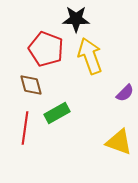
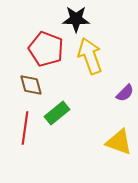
green rectangle: rotated 10 degrees counterclockwise
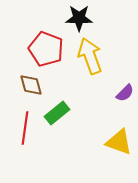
black star: moved 3 px right, 1 px up
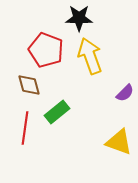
red pentagon: moved 1 px down
brown diamond: moved 2 px left
green rectangle: moved 1 px up
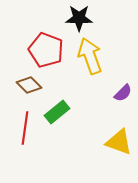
brown diamond: rotated 30 degrees counterclockwise
purple semicircle: moved 2 px left
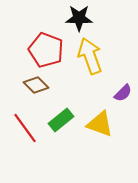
brown diamond: moved 7 px right
green rectangle: moved 4 px right, 8 px down
red line: rotated 44 degrees counterclockwise
yellow triangle: moved 19 px left, 18 px up
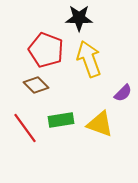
yellow arrow: moved 1 px left, 3 px down
green rectangle: rotated 30 degrees clockwise
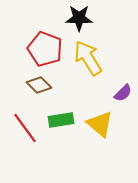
red pentagon: moved 1 px left, 1 px up
yellow arrow: moved 1 px left, 1 px up; rotated 12 degrees counterclockwise
brown diamond: moved 3 px right
yellow triangle: rotated 20 degrees clockwise
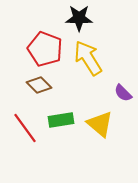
purple semicircle: rotated 90 degrees clockwise
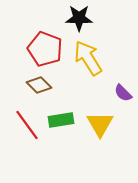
yellow triangle: rotated 20 degrees clockwise
red line: moved 2 px right, 3 px up
